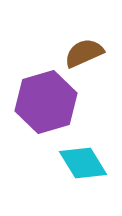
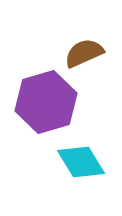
cyan diamond: moved 2 px left, 1 px up
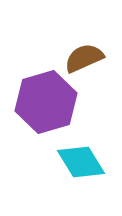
brown semicircle: moved 5 px down
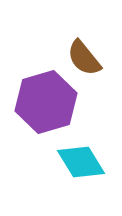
brown semicircle: rotated 105 degrees counterclockwise
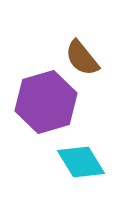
brown semicircle: moved 2 px left
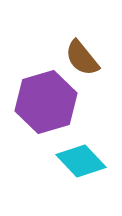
cyan diamond: moved 1 px up; rotated 12 degrees counterclockwise
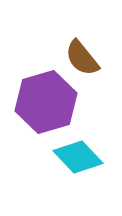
cyan diamond: moved 3 px left, 4 px up
